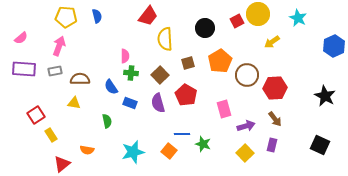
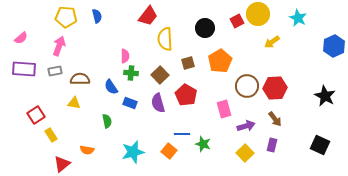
brown circle at (247, 75): moved 11 px down
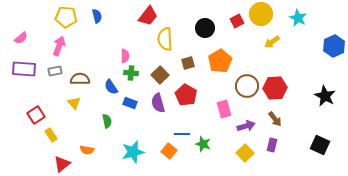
yellow circle at (258, 14): moved 3 px right
yellow triangle at (74, 103): rotated 40 degrees clockwise
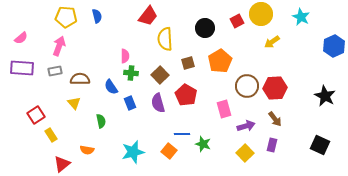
cyan star at (298, 18): moved 3 px right, 1 px up
purple rectangle at (24, 69): moved 2 px left, 1 px up
blue rectangle at (130, 103): rotated 48 degrees clockwise
green semicircle at (107, 121): moved 6 px left
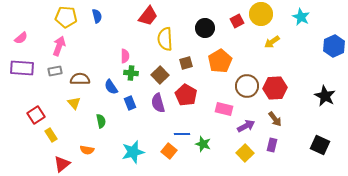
brown square at (188, 63): moved 2 px left
pink rectangle at (224, 109): rotated 60 degrees counterclockwise
purple arrow at (246, 126): rotated 12 degrees counterclockwise
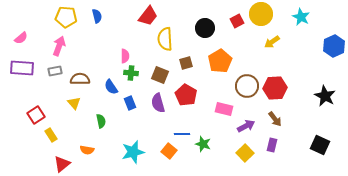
brown square at (160, 75): rotated 24 degrees counterclockwise
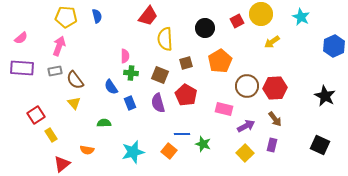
brown semicircle at (80, 79): moved 5 px left, 1 px down; rotated 126 degrees counterclockwise
green semicircle at (101, 121): moved 3 px right, 2 px down; rotated 80 degrees counterclockwise
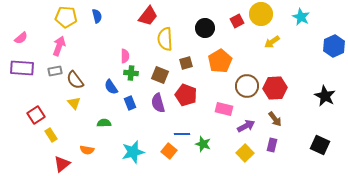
red pentagon at (186, 95): rotated 10 degrees counterclockwise
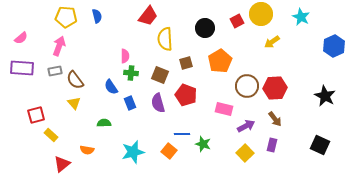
red square at (36, 115): rotated 18 degrees clockwise
yellow rectangle at (51, 135): rotated 16 degrees counterclockwise
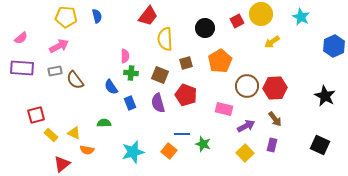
pink arrow at (59, 46): rotated 42 degrees clockwise
yellow triangle at (74, 103): moved 30 px down; rotated 24 degrees counterclockwise
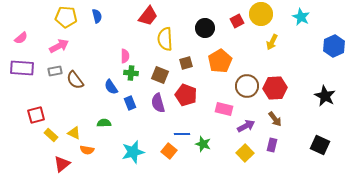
yellow arrow at (272, 42): rotated 28 degrees counterclockwise
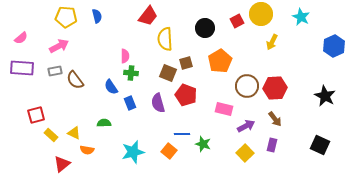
brown square at (160, 75): moved 8 px right, 2 px up
